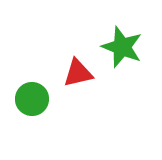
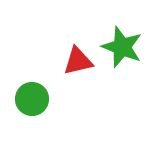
red triangle: moved 12 px up
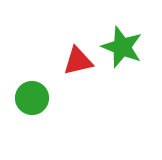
green circle: moved 1 px up
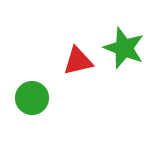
green star: moved 2 px right, 1 px down
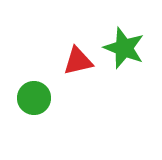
green circle: moved 2 px right
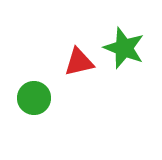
red triangle: moved 1 px right, 1 px down
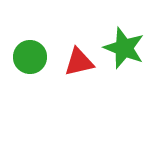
green circle: moved 4 px left, 41 px up
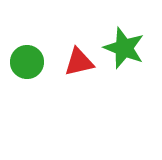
green circle: moved 3 px left, 5 px down
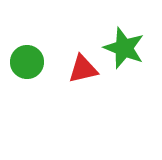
red triangle: moved 4 px right, 7 px down
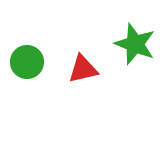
green star: moved 11 px right, 4 px up
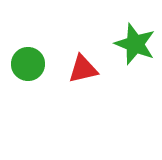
green circle: moved 1 px right, 2 px down
